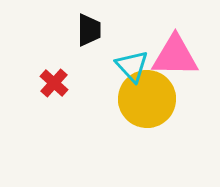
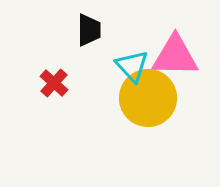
yellow circle: moved 1 px right, 1 px up
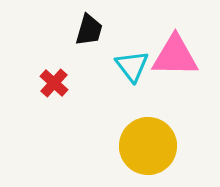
black trapezoid: rotated 16 degrees clockwise
cyan triangle: rotated 6 degrees clockwise
yellow circle: moved 48 px down
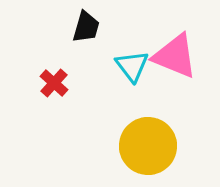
black trapezoid: moved 3 px left, 3 px up
pink triangle: rotated 21 degrees clockwise
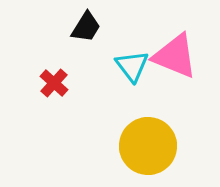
black trapezoid: rotated 16 degrees clockwise
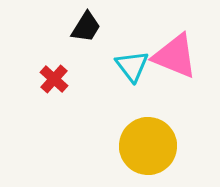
red cross: moved 4 px up
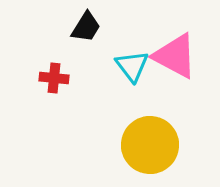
pink triangle: rotated 6 degrees clockwise
red cross: moved 1 px up; rotated 36 degrees counterclockwise
yellow circle: moved 2 px right, 1 px up
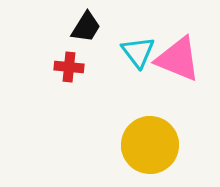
pink triangle: moved 3 px right, 3 px down; rotated 6 degrees counterclockwise
cyan triangle: moved 6 px right, 14 px up
red cross: moved 15 px right, 11 px up
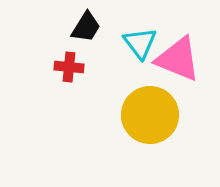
cyan triangle: moved 2 px right, 9 px up
yellow circle: moved 30 px up
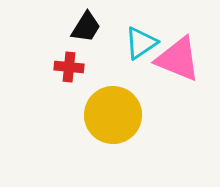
cyan triangle: moved 1 px right; rotated 33 degrees clockwise
yellow circle: moved 37 px left
